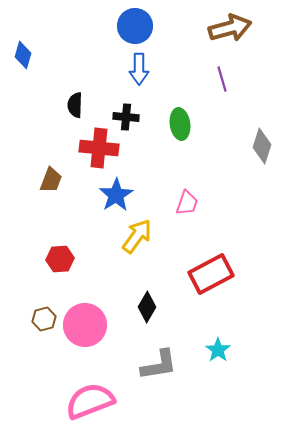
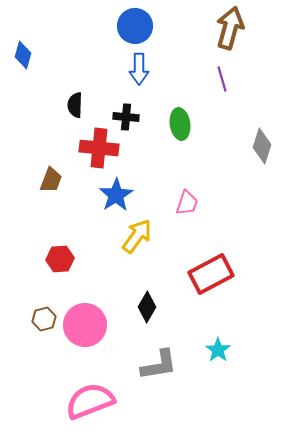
brown arrow: rotated 60 degrees counterclockwise
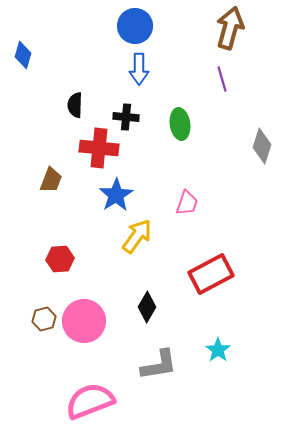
pink circle: moved 1 px left, 4 px up
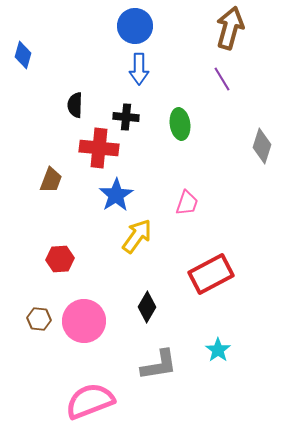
purple line: rotated 15 degrees counterclockwise
brown hexagon: moved 5 px left; rotated 20 degrees clockwise
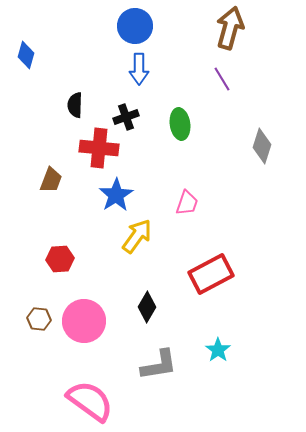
blue diamond: moved 3 px right
black cross: rotated 25 degrees counterclockwise
pink semicircle: rotated 57 degrees clockwise
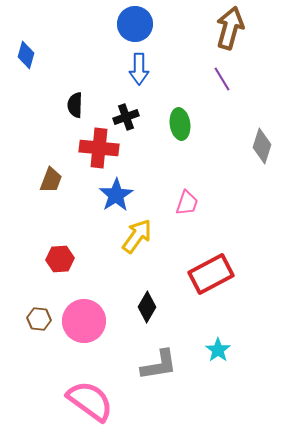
blue circle: moved 2 px up
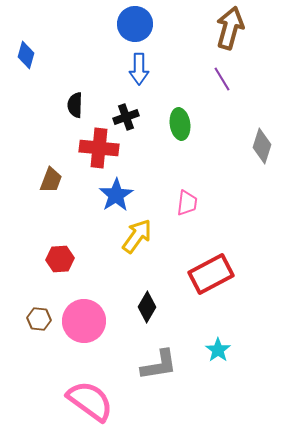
pink trapezoid: rotated 12 degrees counterclockwise
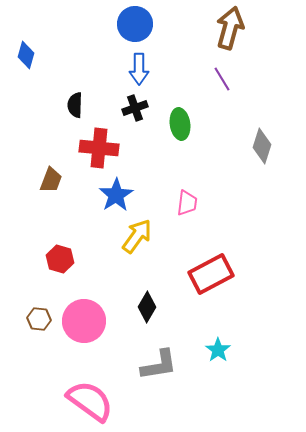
black cross: moved 9 px right, 9 px up
red hexagon: rotated 20 degrees clockwise
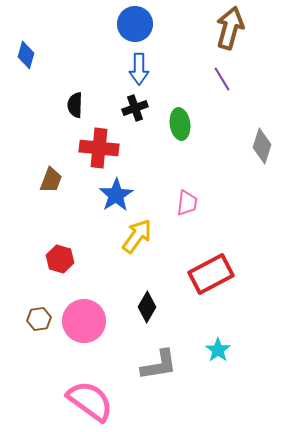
brown hexagon: rotated 15 degrees counterclockwise
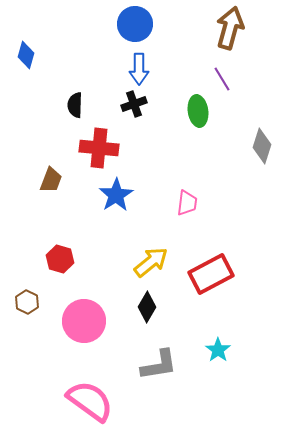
black cross: moved 1 px left, 4 px up
green ellipse: moved 18 px right, 13 px up
yellow arrow: moved 14 px right, 26 px down; rotated 15 degrees clockwise
brown hexagon: moved 12 px left, 17 px up; rotated 25 degrees counterclockwise
